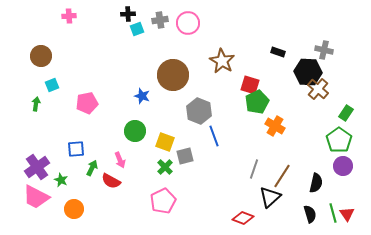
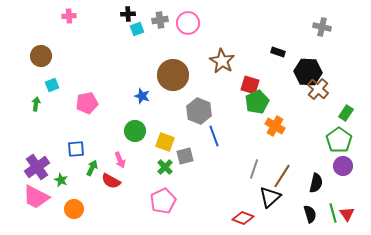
gray cross at (324, 50): moved 2 px left, 23 px up
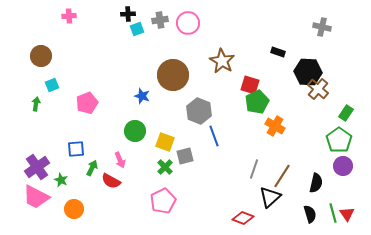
pink pentagon at (87, 103): rotated 10 degrees counterclockwise
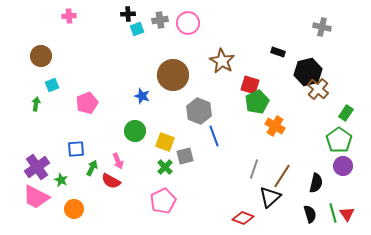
black hexagon at (308, 72): rotated 16 degrees counterclockwise
pink arrow at (120, 160): moved 2 px left, 1 px down
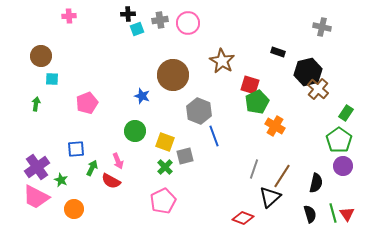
cyan square at (52, 85): moved 6 px up; rotated 24 degrees clockwise
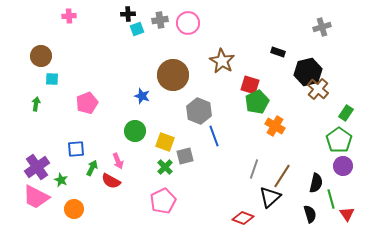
gray cross at (322, 27): rotated 30 degrees counterclockwise
green line at (333, 213): moved 2 px left, 14 px up
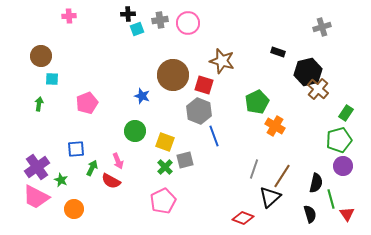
brown star at (222, 61): rotated 15 degrees counterclockwise
red square at (250, 85): moved 46 px left
green arrow at (36, 104): moved 3 px right
green pentagon at (339, 140): rotated 20 degrees clockwise
gray square at (185, 156): moved 4 px down
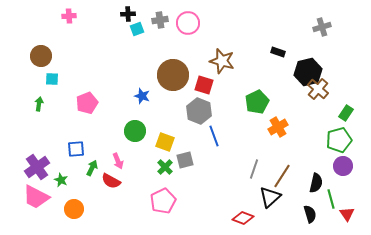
orange cross at (275, 126): moved 3 px right, 1 px down; rotated 30 degrees clockwise
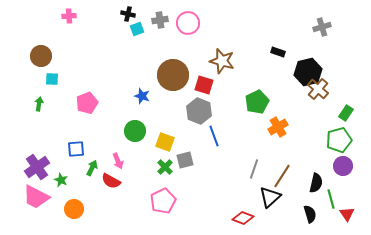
black cross at (128, 14): rotated 16 degrees clockwise
